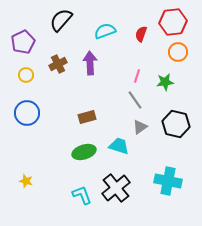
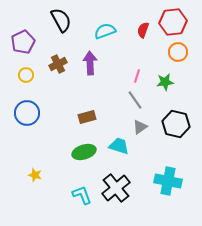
black semicircle: rotated 110 degrees clockwise
red semicircle: moved 2 px right, 4 px up
yellow star: moved 9 px right, 6 px up
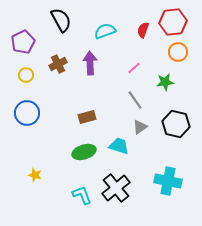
pink line: moved 3 px left, 8 px up; rotated 32 degrees clockwise
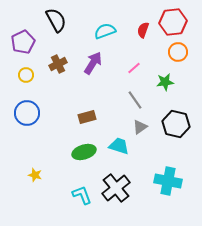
black semicircle: moved 5 px left
purple arrow: moved 3 px right; rotated 35 degrees clockwise
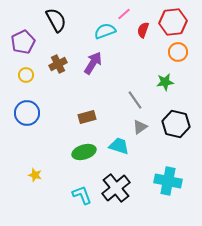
pink line: moved 10 px left, 54 px up
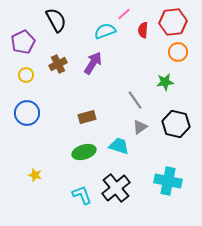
red semicircle: rotated 14 degrees counterclockwise
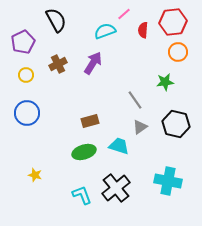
brown rectangle: moved 3 px right, 4 px down
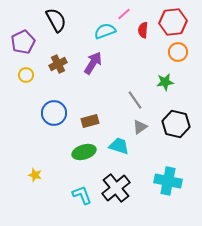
blue circle: moved 27 px right
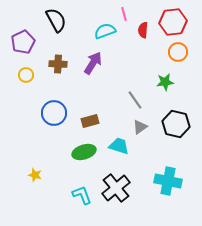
pink line: rotated 64 degrees counterclockwise
brown cross: rotated 30 degrees clockwise
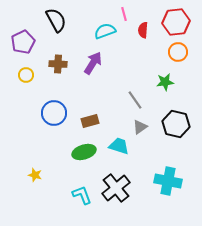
red hexagon: moved 3 px right
